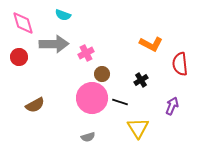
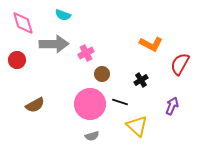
red circle: moved 2 px left, 3 px down
red semicircle: rotated 35 degrees clockwise
pink circle: moved 2 px left, 6 px down
yellow triangle: moved 1 px left, 2 px up; rotated 15 degrees counterclockwise
gray semicircle: moved 4 px right, 1 px up
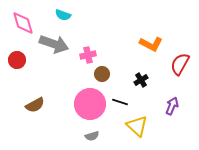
gray arrow: rotated 20 degrees clockwise
pink cross: moved 2 px right, 2 px down; rotated 14 degrees clockwise
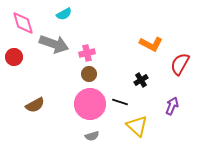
cyan semicircle: moved 1 px right, 1 px up; rotated 49 degrees counterclockwise
pink cross: moved 1 px left, 2 px up
red circle: moved 3 px left, 3 px up
brown circle: moved 13 px left
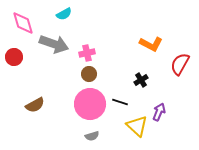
purple arrow: moved 13 px left, 6 px down
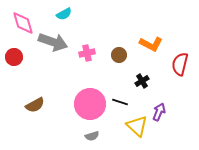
gray arrow: moved 1 px left, 2 px up
red semicircle: rotated 15 degrees counterclockwise
brown circle: moved 30 px right, 19 px up
black cross: moved 1 px right, 1 px down
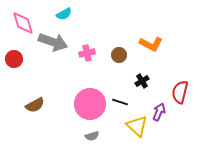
red circle: moved 2 px down
red semicircle: moved 28 px down
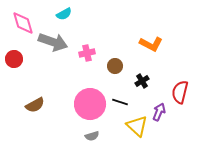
brown circle: moved 4 px left, 11 px down
